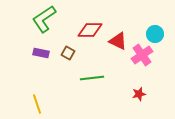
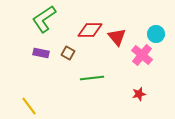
cyan circle: moved 1 px right
red triangle: moved 1 px left, 4 px up; rotated 24 degrees clockwise
pink cross: rotated 15 degrees counterclockwise
yellow line: moved 8 px left, 2 px down; rotated 18 degrees counterclockwise
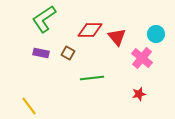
pink cross: moved 3 px down
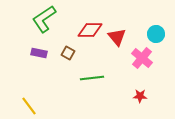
purple rectangle: moved 2 px left
red star: moved 1 px right, 2 px down; rotated 16 degrees clockwise
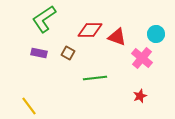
red triangle: rotated 30 degrees counterclockwise
green line: moved 3 px right
red star: rotated 24 degrees counterclockwise
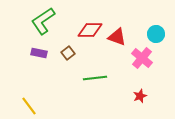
green L-shape: moved 1 px left, 2 px down
brown square: rotated 24 degrees clockwise
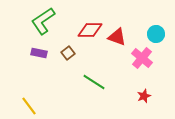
green line: moved 1 px left, 4 px down; rotated 40 degrees clockwise
red star: moved 4 px right
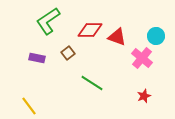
green L-shape: moved 5 px right
cyan circle: moved 2 px down
purple rectangle: moved 2 px left, 5 px down
green line: moved 2 px left, 1 px down
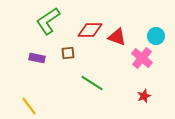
brown square: rotated 32 degrees clockwise
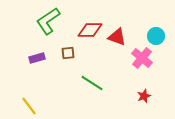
purple rectangle: rotated 28 degrees counterclockwise
